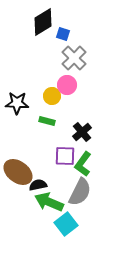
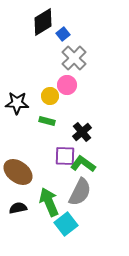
blue square: rotated 32 degrees clockwise
yellow circle: moved 2 px left
green L-shape: rotated 90 degrees clockwise
black semicircle: moved 20 px left, 23 px down
green arrow: rotated 44 degrees clockwise
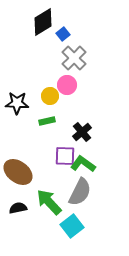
green rectangle: rotated 28 degrees counterclockwise
green arrow: rotated 20 degrees counterclockwise
cyan square: moved 6 px right, 2 px down
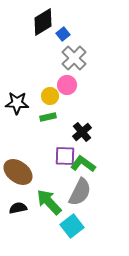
green rectangle: moved 1 px right, 4 px up
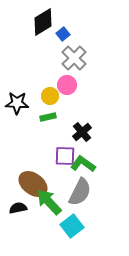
brown ellipse: moved 15 px right, 12 px down
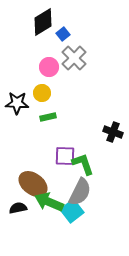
pink circle: moved 18 px left, 18 px up
yellow circle: moved 8 px left, 3 px up
black cross: moved 31 px right; rotated 30 degrees counterclockwise
green L-shape: rotated 35 degrees clockwise
green arrow: rotated 24 degrees counterclockwise
cyan square: moved 15 px up
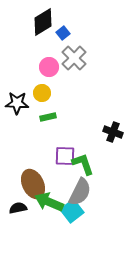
blue square: moved 1 px up
brown ellipse: rotated 28 degrees clockwise
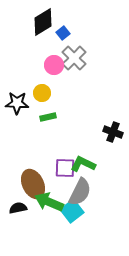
pink circle: moved 5 px right, 2 px up
purple square: moved 12 px down
green L-shape: rotated 45 degrees counterclockwise
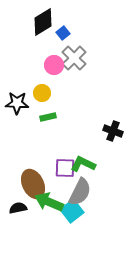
black cross: moved 1 px up
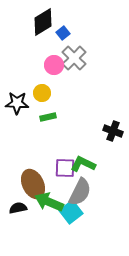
cyan square: moved 1 px left, 1 px down
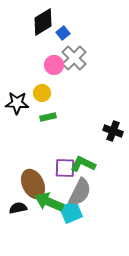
cyan square: rotated 15 degrees clockwise
